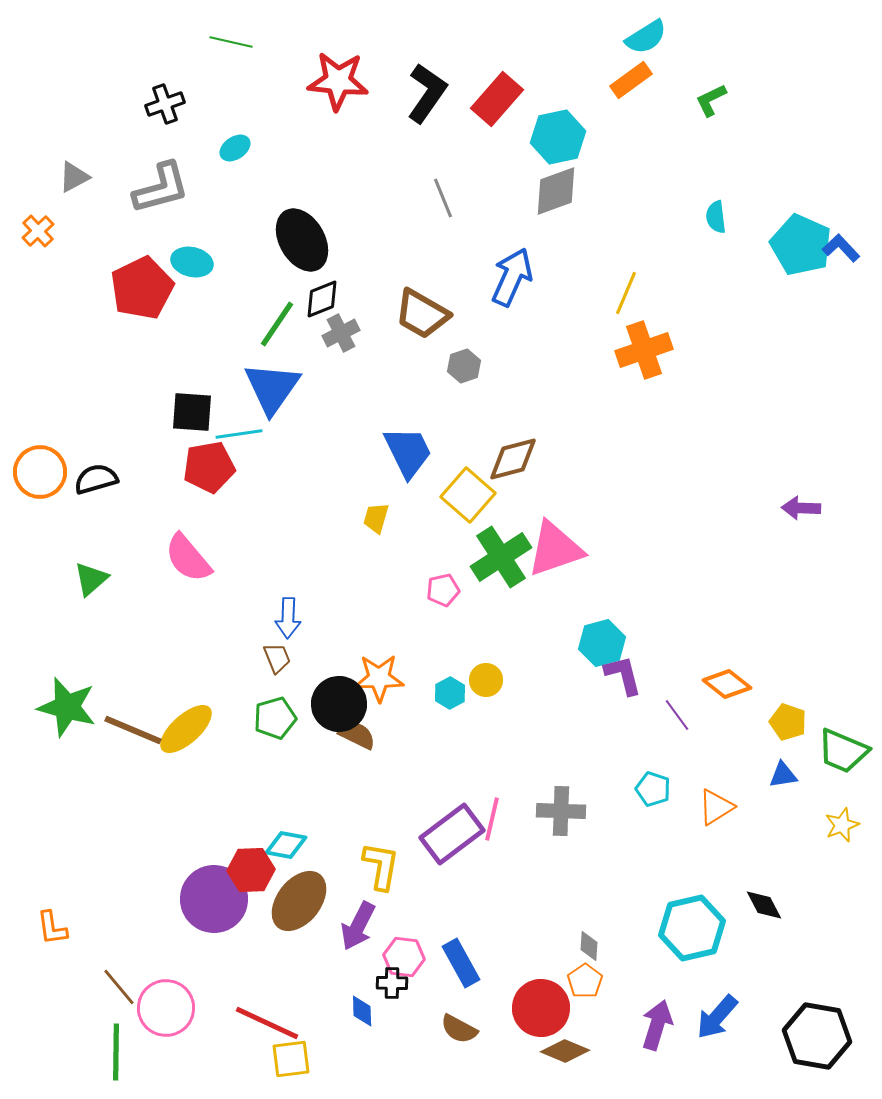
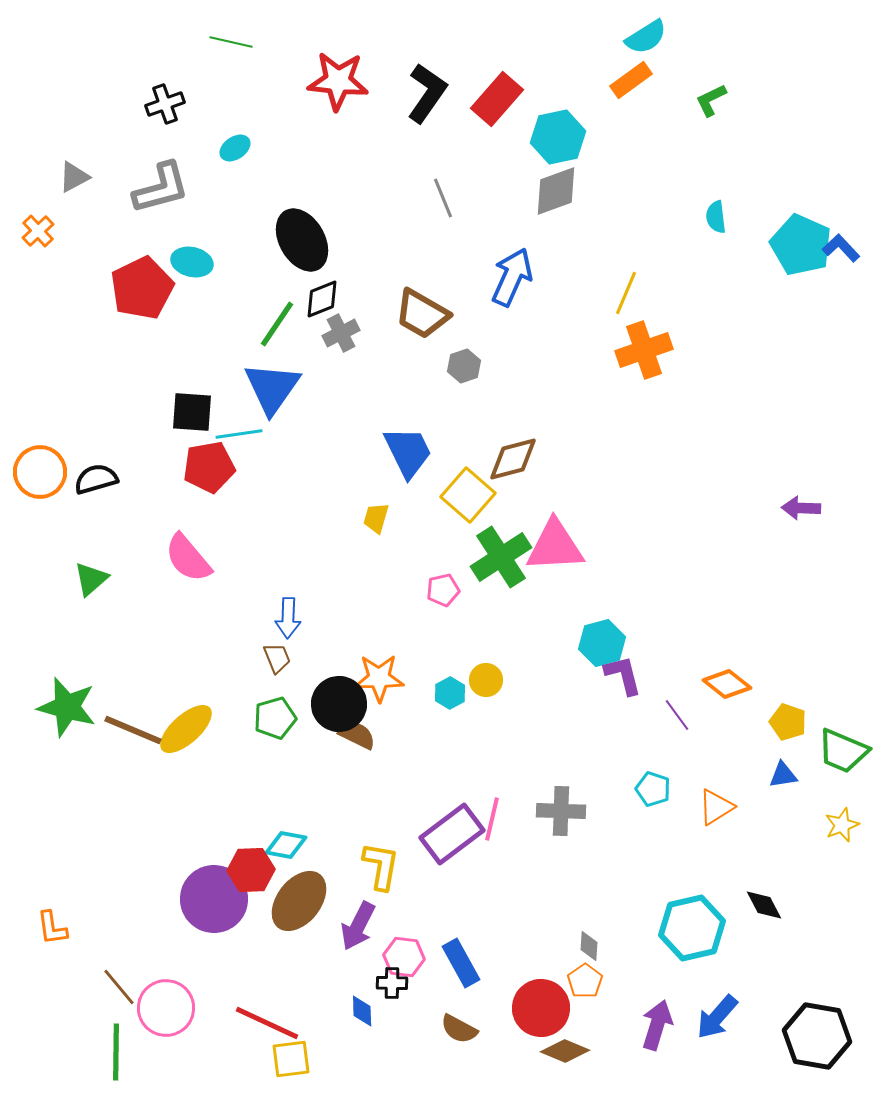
pink triangle at (555, 549): moved 3 px up; rotated 16 degrees clockwise
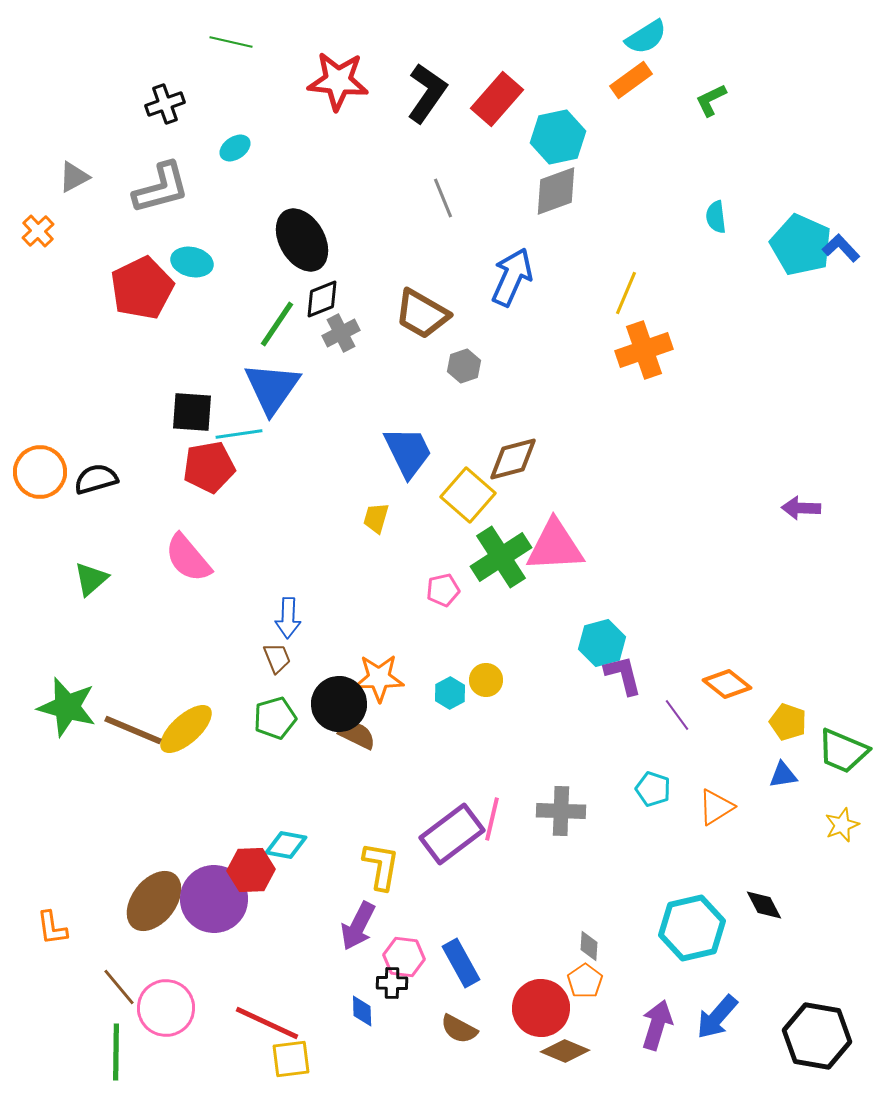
brown ellipse at (299, 901): moved 145 px left
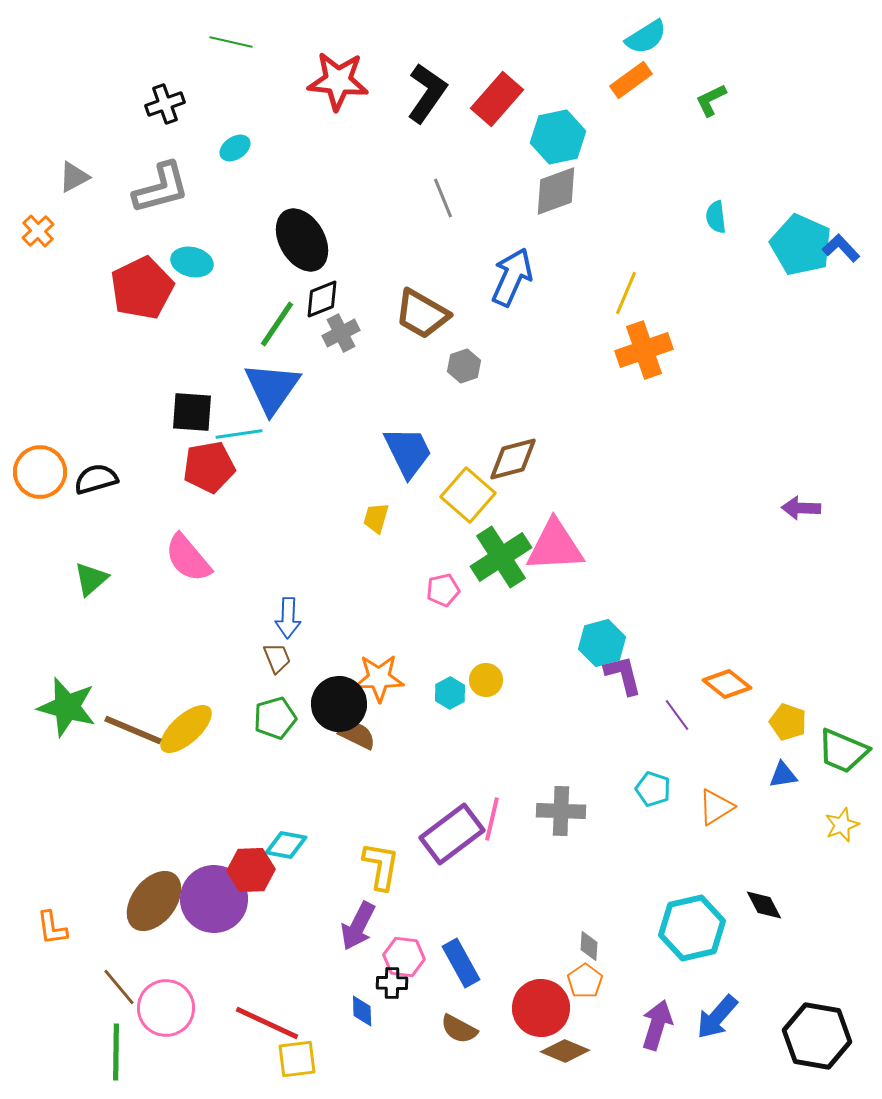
yellow square at (291, 1059): moved 6 px right
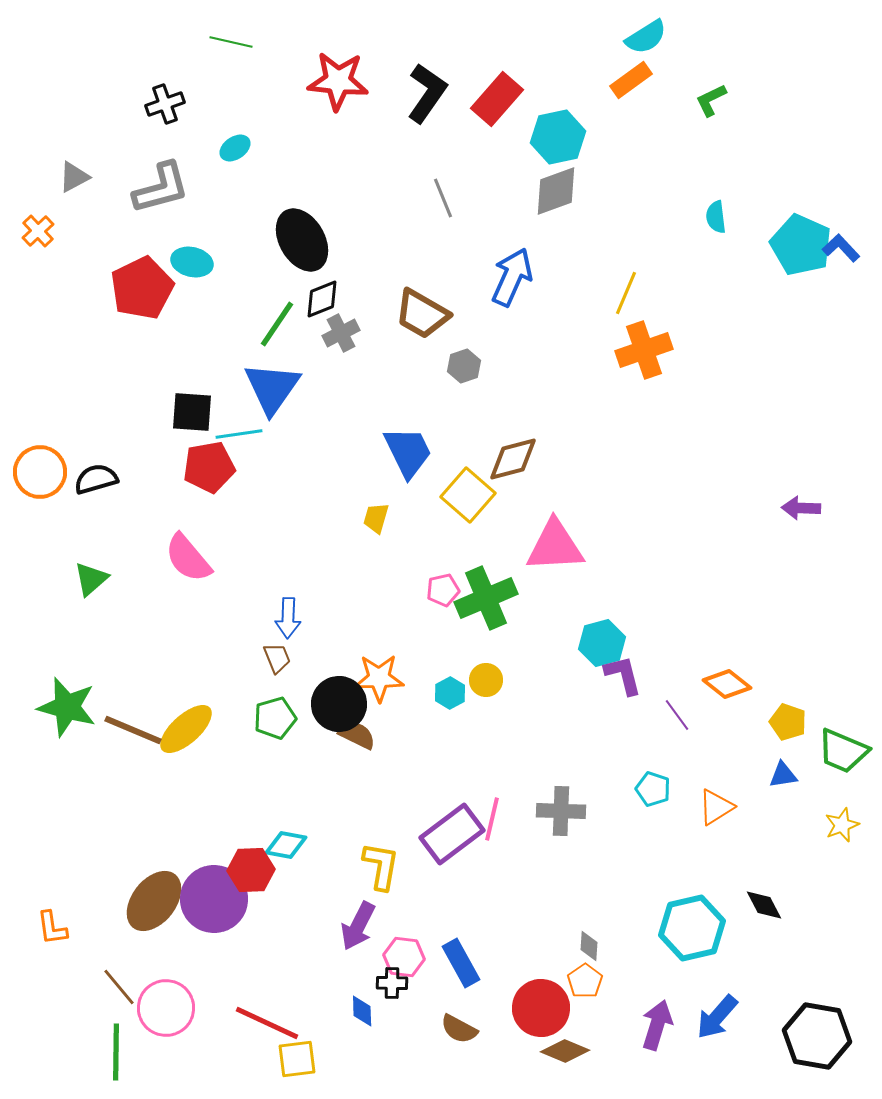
green cross at (501, 557): moved 15 px left, 41 px down; rotated 10 degrees clockwise
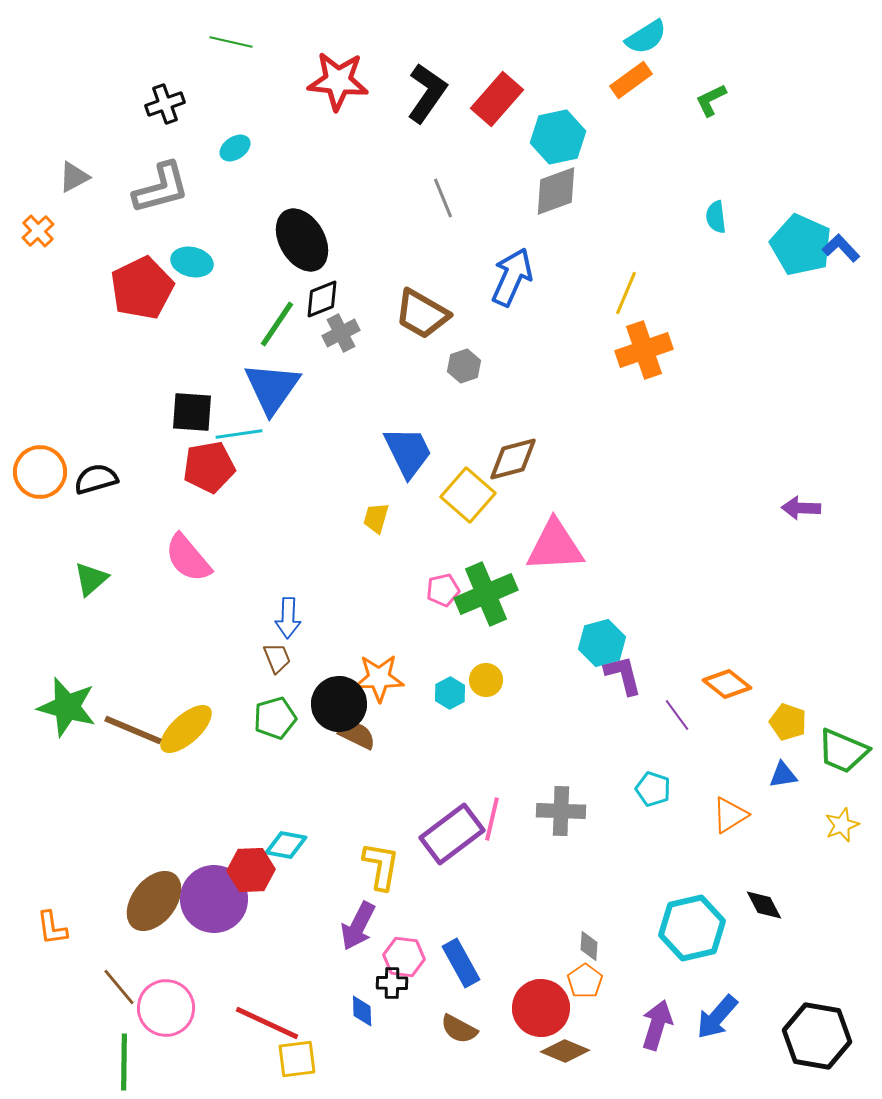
green cross at (486, 598): moved 4 px up
orange triangle at (716, 807): moved 14 px right, 8 px down
green line at (116, 1052): moved 8 px right, 10 px down
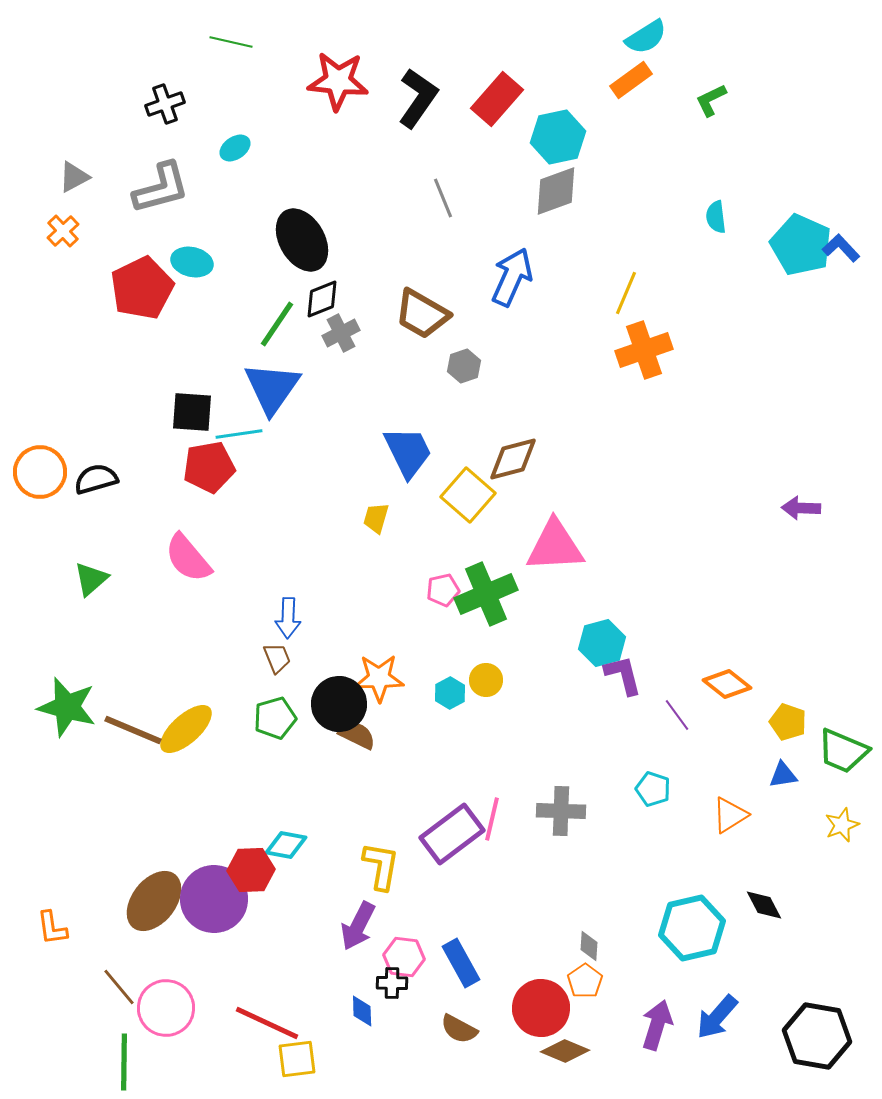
black L-shape at (427, 93): moved 9 px left, 5 px down
orange cross at (38, 231): moved 25 px right
